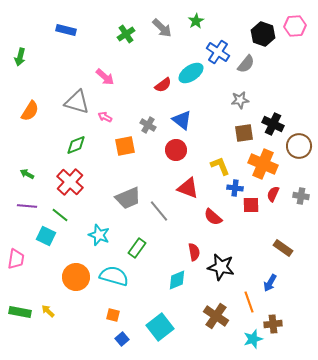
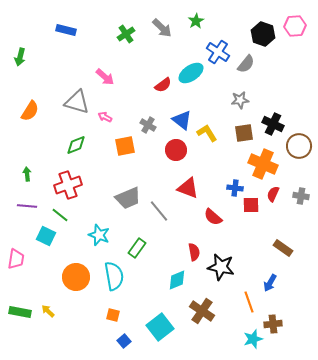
yellow L-shape at (220, 166): moved 13 px left, 33 px up; rotated 10 degrees counterclockwise
green arrow at (27, 174): rotated 56 degrees clockwise
red cross at (70, 182): moved 2 px left, 3 px down; rotated 28 degrees clockwise
cyan semicircle at (114, 276): rotated 64 degrees clockwise
brown cross at (216, 316): moved 14 px left, 5 px up
blue square at (122, 339): moved 2 px right, 2 px down
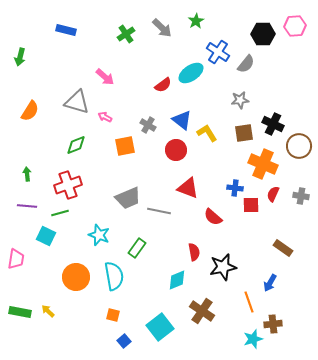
black hexagon at (263, 34): rotated 20 degrees counterclockwise
gray line at (159, 211): rotated 40 degrees counterclockwise
green line at (60, 215): moved 2 px up; rotated 54 degrees counterclockwise
black star at (221, 267): moved 2 px right; rotated 24 degrees counterclockwise
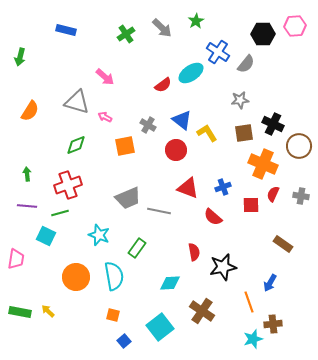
blue cross at (235, 188): moved 12 px left, 1 px up; rotated 28 degrees counterclockwise
brown rectangle at (283, 248): moved 4 px up
cyan diamond at (177, 280): moved 7 px left, 3 px down; rotated 20 degrees clockwise
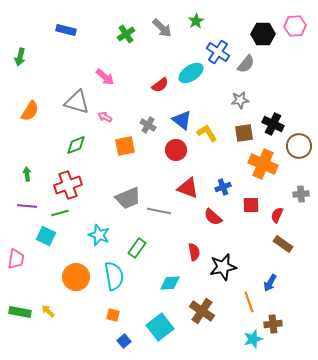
red semicircle at (163, 85): moved 3 px left
red semicircle at (273, 194): moved 4 px right, 21 px down
gray cross at (301, 196): moved 2 px up; rotated 14 degrees counterclockwise
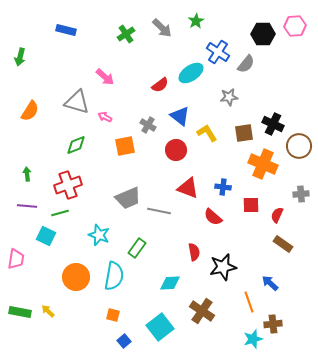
gray star at (240, 100): moved 11 px left, 3 px up
blue triangle at (182, 120): moved 2 px left, 4 px up
blue cross at (223, 187): rotated 28 degrees clockwise
cyan semicircle at (114, 276): rotated 20 degrees clockwise
blue arrow at (270, 283): rotated 102 degrees clockwise
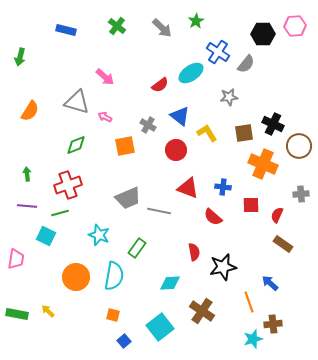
green cross at (126, 34): moved 9 px left, 8 px up; rotated 18 degrees counterclockwise
green rectangle at (20, 312): moved 3 px left, 2 px down
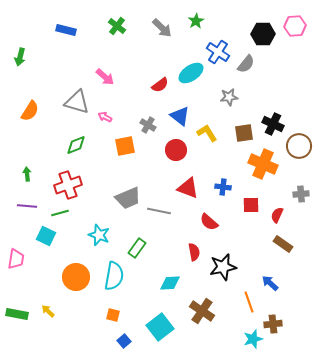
red semicircle at (213, 217): moved 4 px left, 5 px down
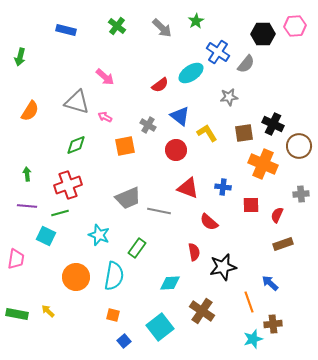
brown rectangle at (283, 244): rotated 54 degrees counterclockwise
